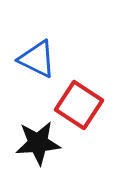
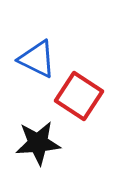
red square: moved 9 px up
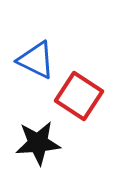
blue triangle: moved 1 px left, 1 px down
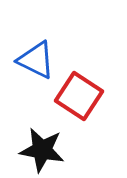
black star: moved 4 px right, 7 px down; rotated 15 degrees clockwise
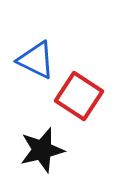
black star: rotated 24 degrees counterclockwise
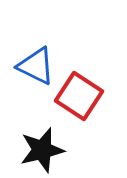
blue triangle: moved 6 px down
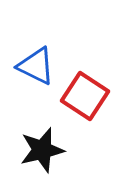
red square: moved 6 px right
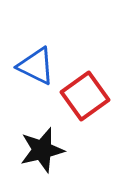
red square: rotated 21 degrees clockwise
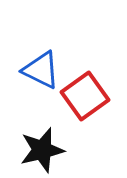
blue triangle: moved 5 px right, 4 px down
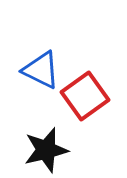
black star: moved 4 px right
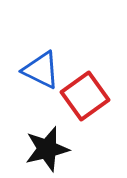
black star: moved 1 px right, 1 px up
